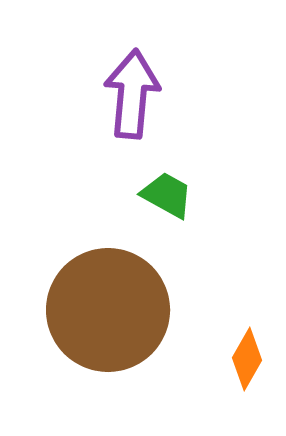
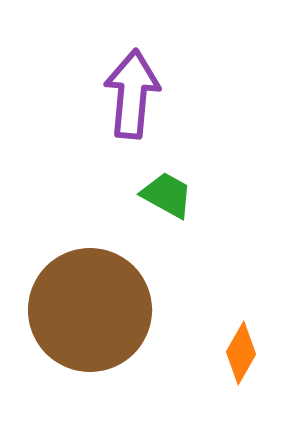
brown circle: moved 18 px left
orange diamond: moved 6 px left, 6 px up
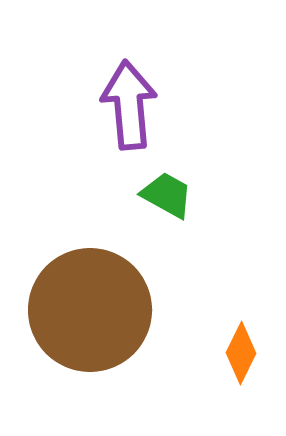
purple arrow: moved 3 px left, 11 px down; rotated 10 degrees counterclockwise
orange diamond: rotated 4 degrees counterclockwise
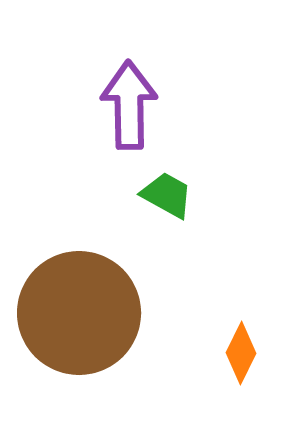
purple arrow: rotated 4 degrees clockwise
brown circle: moved 11 px left, 3 px down
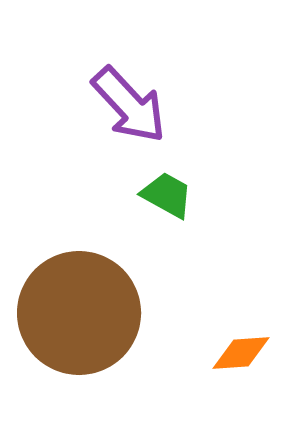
purple arrow: rotated 138 degrees clockwise
orange diamond: rotated 60 degrees clockwise
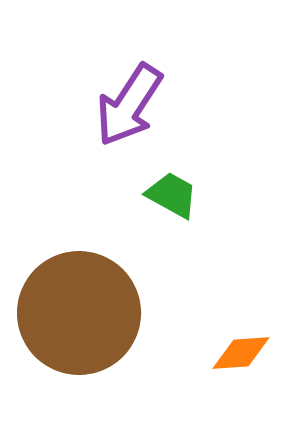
purple arrow: rotated 76 degrees clockwise
green trapezoid: moved 5 px right
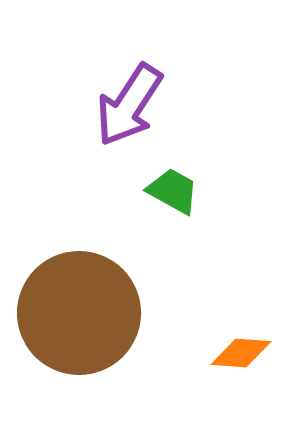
green trapezoid: moved 1 px right, 4 px up
orange diamond: rotated 8 degrees clockwise
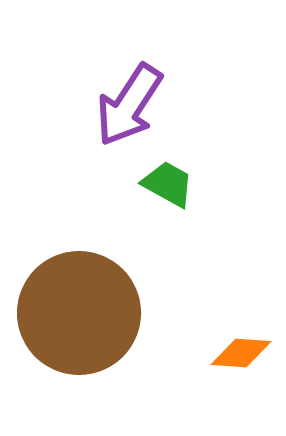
green trapezoid: moved 5 px left, 7 px up
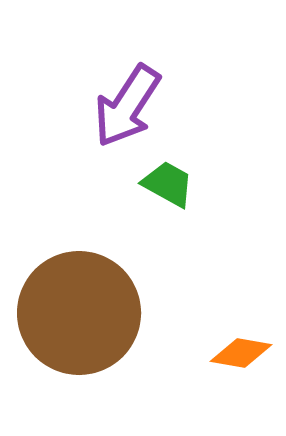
purple arrow: moved 2 px left, 1 px down
orange diamond: rotated 6 degrees clockwise
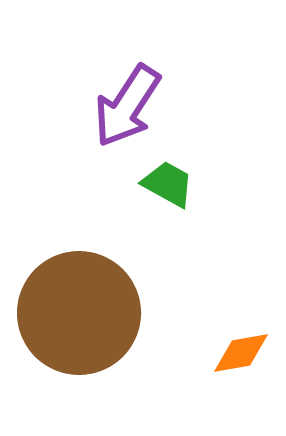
orange diamond: rotated 20 degrees counterclockwise
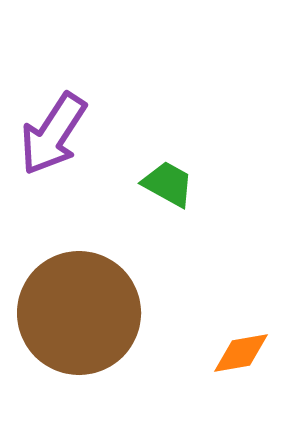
purple arrow: moved 74 px left, 28 px down
